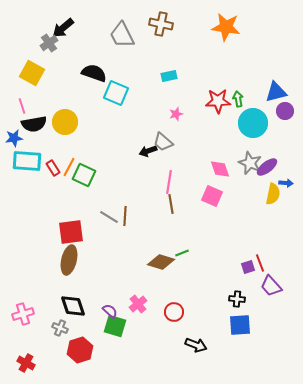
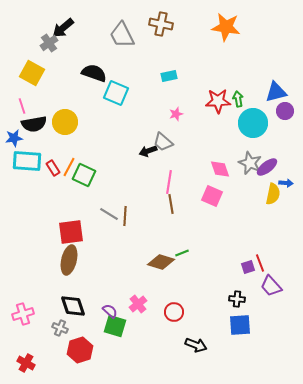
gray line at (109, 217): moved 3 px up
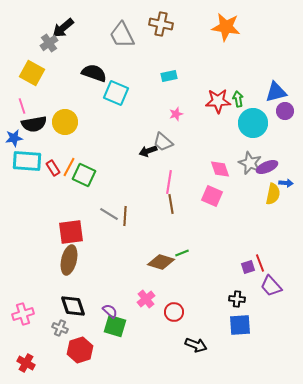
purple ellipse at (267, 167): rotated 15 degrees clockwise
pink cross at (138, 304): moved 8 px right, 5 px up
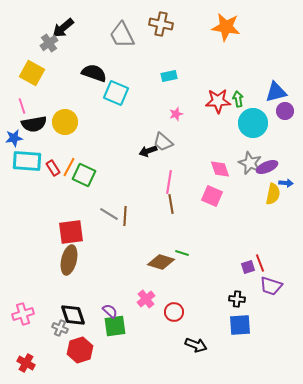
green line at (182, 253): rotated 40 degrees clockwise
purple trapezoid at (271, 286): rotated 30 degrees counterclockwise
black diamond at (73, 306): moved 9 px down
green square at (115, 326): rotated 25 degrees counterclockwise
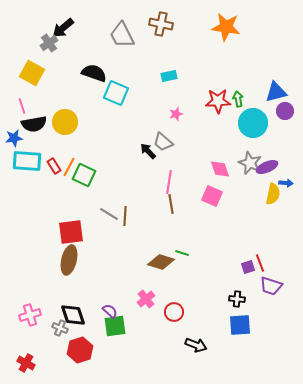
black arrow at (148, 151): rotated 66 degrees clockwise
red rectangle at (53, 168): moved 1 px right, 2 px up
pink cross at (23, 314): moved 7 px right, 1 px down
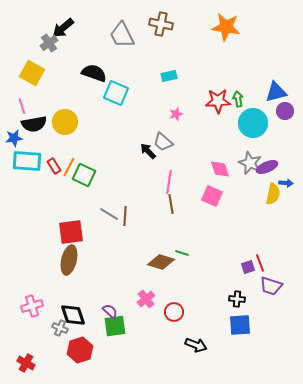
pink cross at (30, 315): moved 2 px right, 9 px up
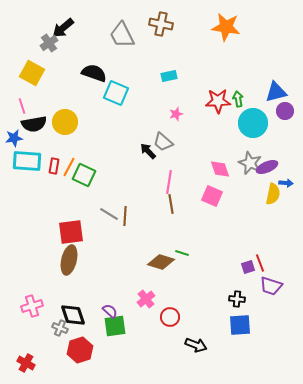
red rectangle at (54, 166): rotated 42 degrees clockwise
red circle at (174, 312): moved 4 px left, 5 px down
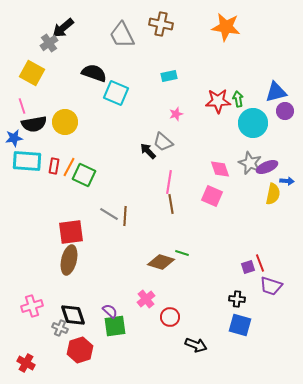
blue arrow at (286, 183): moved 1 px right, 2 px up
blue square at (240, 325): rotated 20 degrees clockwise
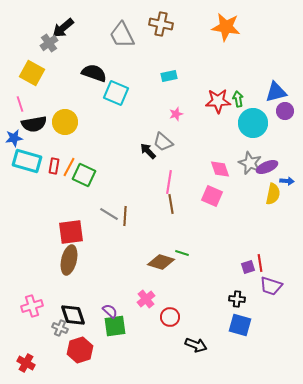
pink line at (22, 106): moved 2 px left, 2 px up
cyan rectangle at (27, 161): rotated 12 degrees clockwise
red line at (260, 263): rotated 12 degrees clockwise
